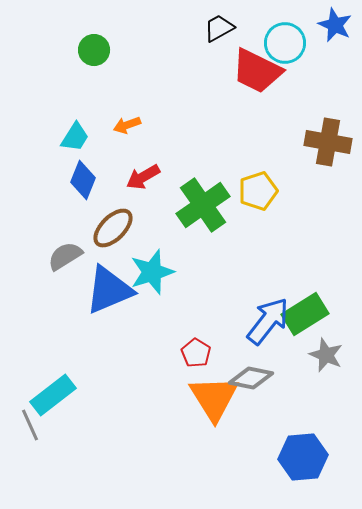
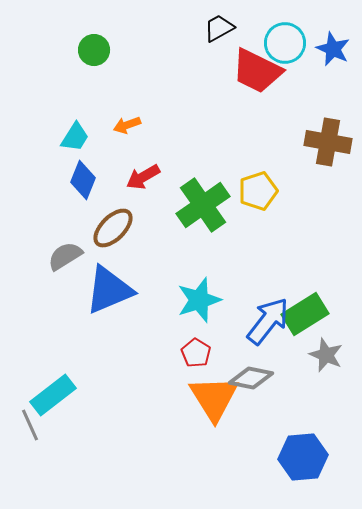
blue star: moved 2 px left, 24 px down
cyan star: moved 47 px right, 28 px down
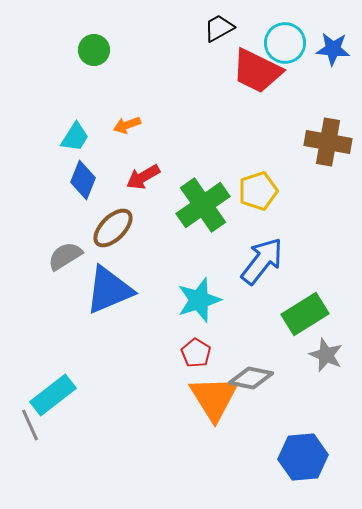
blue star: rotated 20 degrees counterclockwise
blue arrow: moved 6 px left, 60 px up
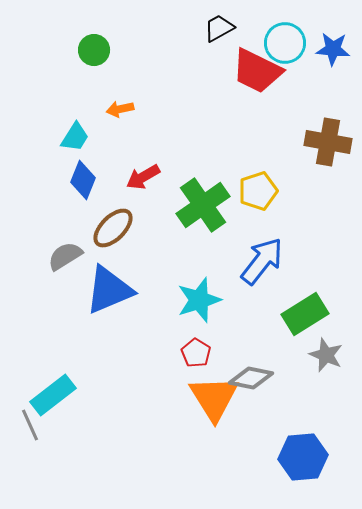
orange arrow: moved 7 px left, 16 px up; rotated 8 degrees clockwise
